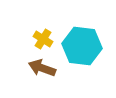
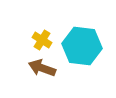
yellow cross: moved 1 px left, 1 px down
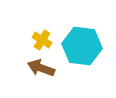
brown arrow: moved 1 px left
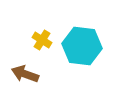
brown arrow: moved 16 px left, 6 px down
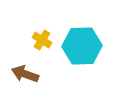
cyan hexagon: rotated 9 degrees counterclockwise
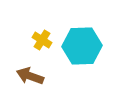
brown arrow: moved 5 px right, 2 px down
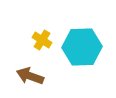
cyan hexagon: moved 1 px down
